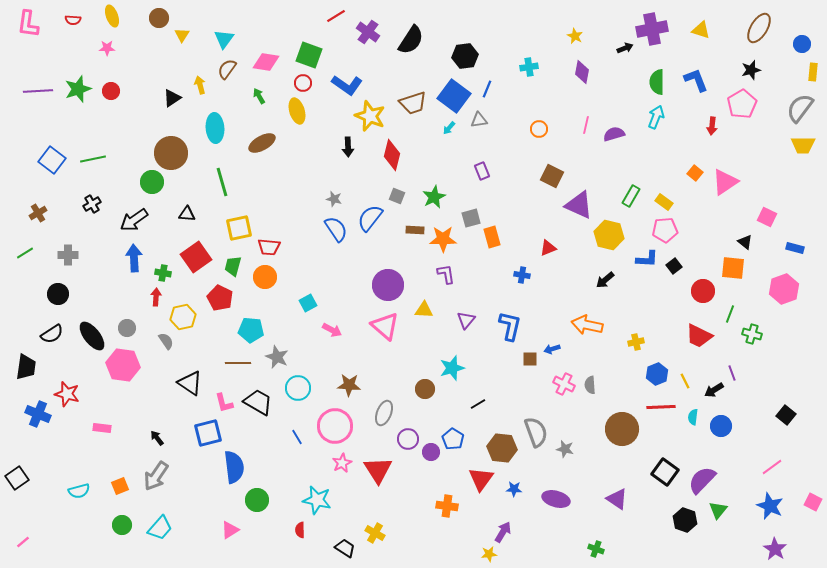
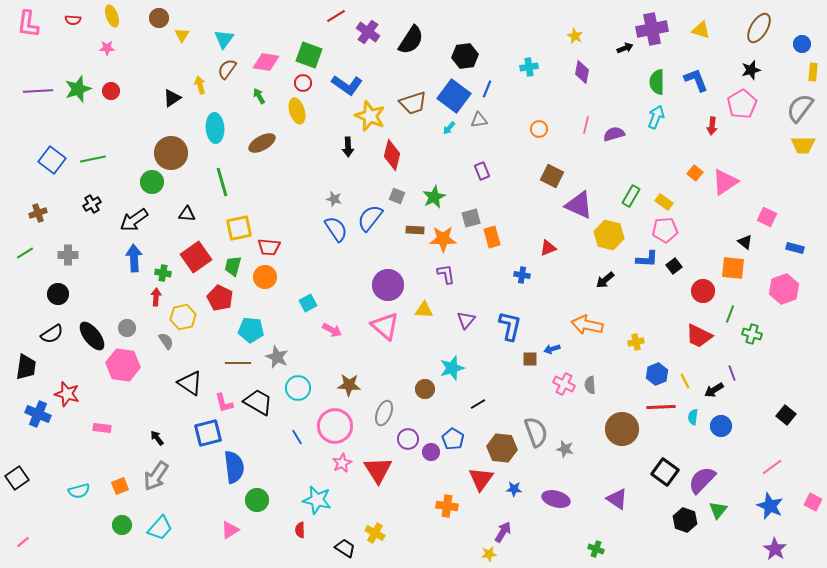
brown cross at (38, 213): rotated 12 degrees clockwise
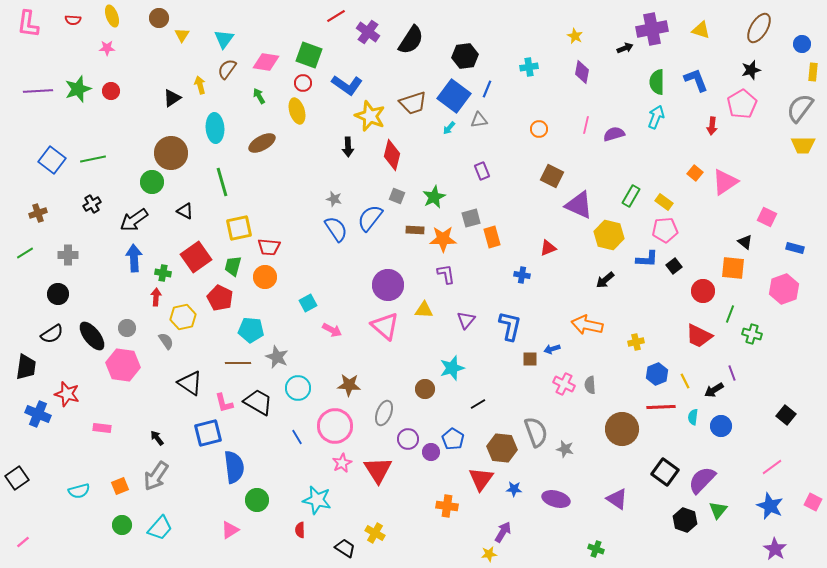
black triangle at (187, 214): moved 2 px left, 3 px up; rotated 24 degrees clockwise
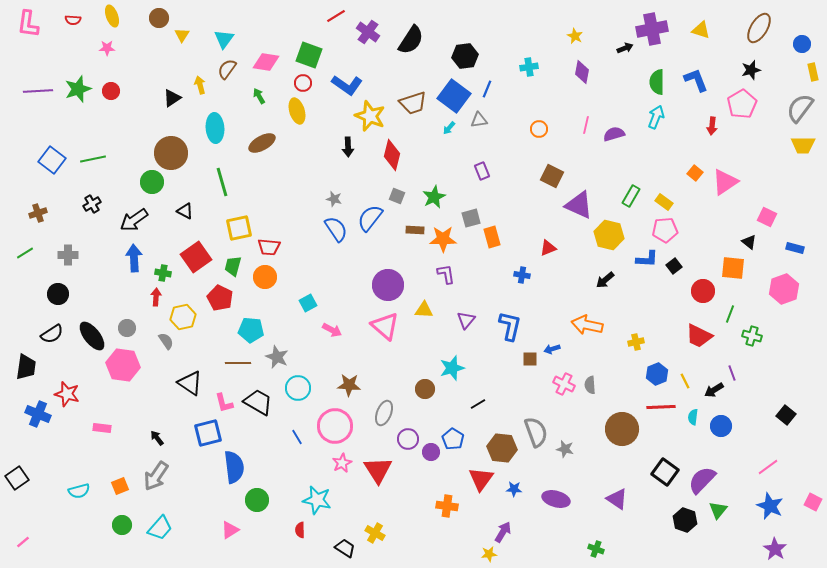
yellow rectangle at (813, 72): rotated 18 degrees counterclockwise
black triangle at (745, 242): moved 4 px right
green cross at (752, 334): moved 2 px down
pink line at (772, 467): moved 4 px left
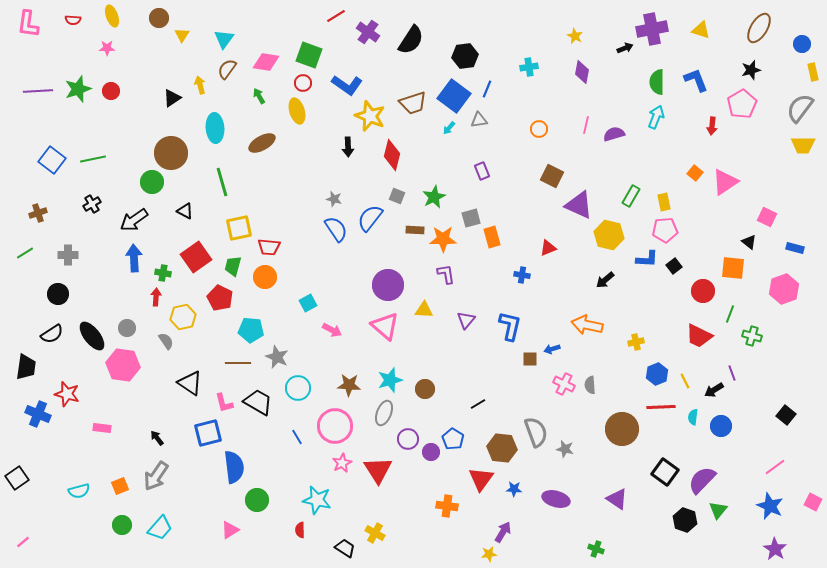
yellow rectangle at (664, 202): rotated 42 degrees clockwise
cyan star at (452, 368): moved 62 px left, 12 px down
pink line at (768, 467): moved 7 px right
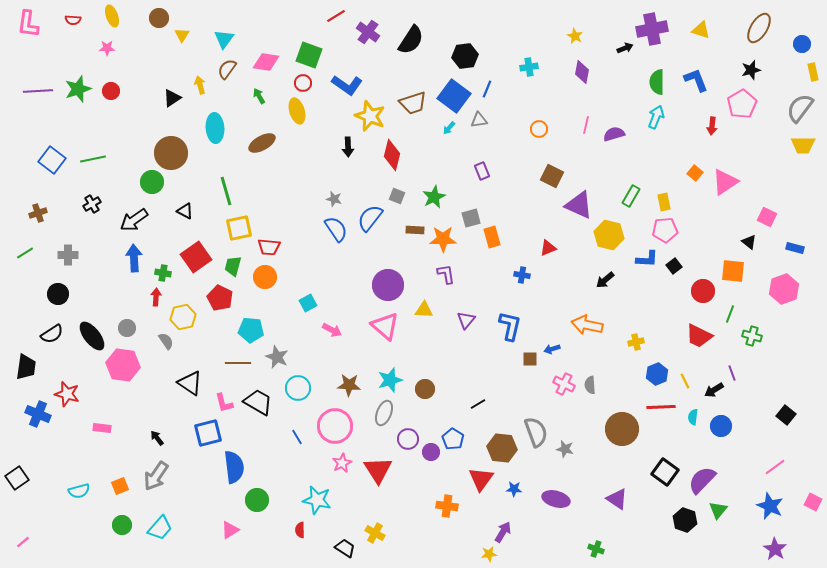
green line at (222, 182): moved 4 px right, 9 px down
orange square at (733, 268): moved 3 px down
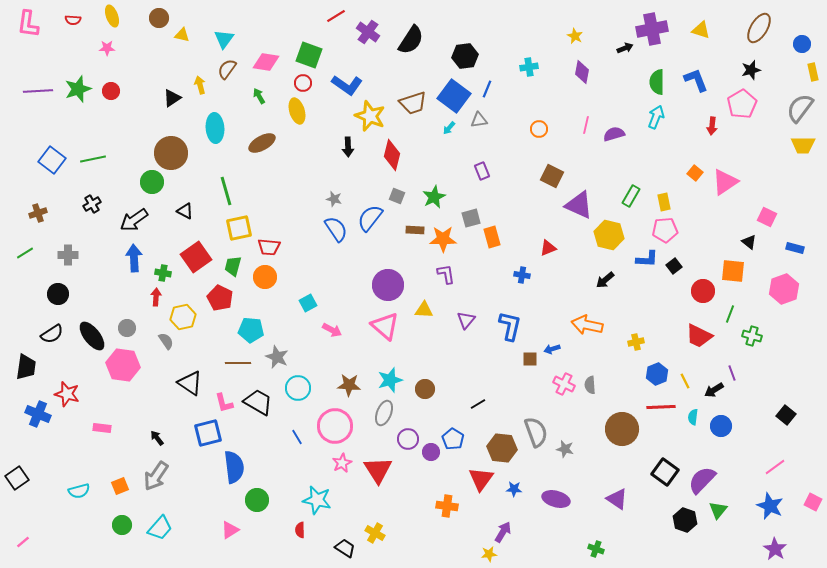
yellow triangle at (182, 35): rotated 49 degrees counterclockwise
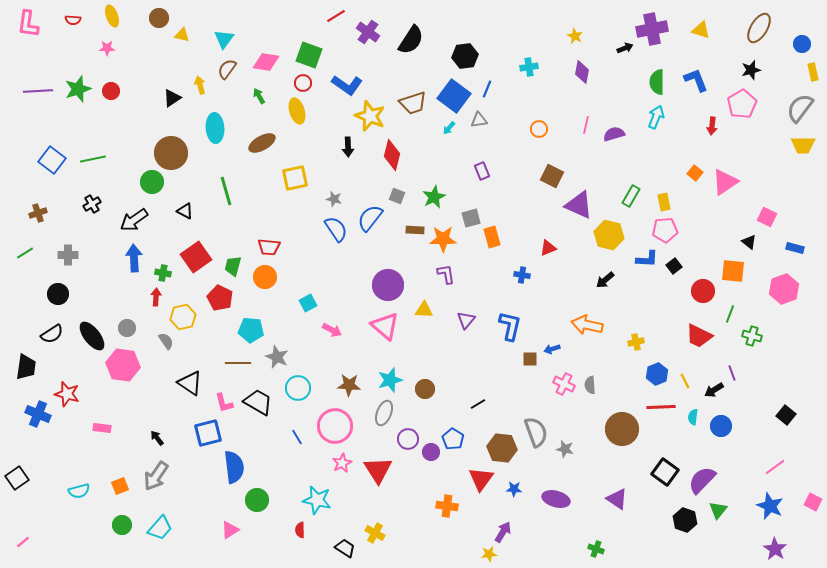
yellow square at (239, 228): moved 56 px right, 50 px up
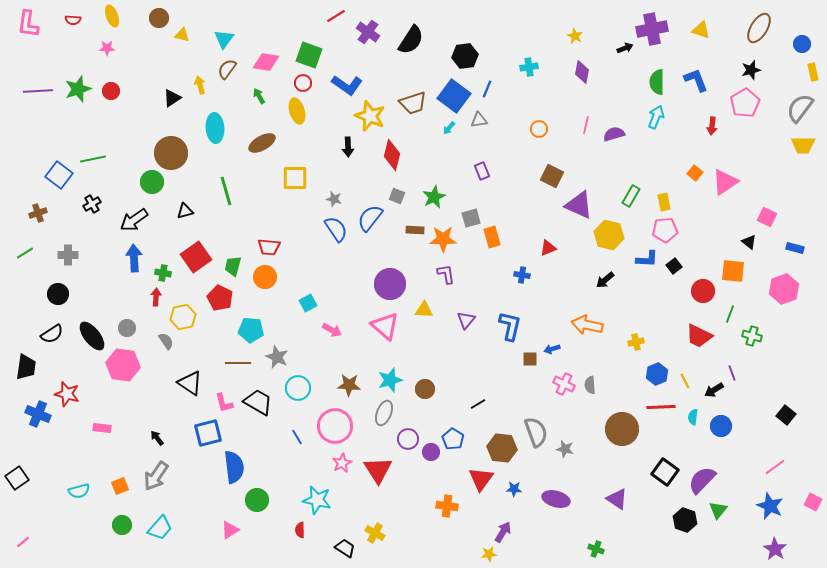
pink pentagon at (742, 104): moved 3 px right, 1 px up
blue square at (52, 160): moved 7 px right, 15 px down
yellow square at (295, 178): rotated 12 degrees clockwise
black triangle at (185, 211): rotated 42 degrees counterclockwise
purple circle at (388, 285): moved 2 px right, 1 px up
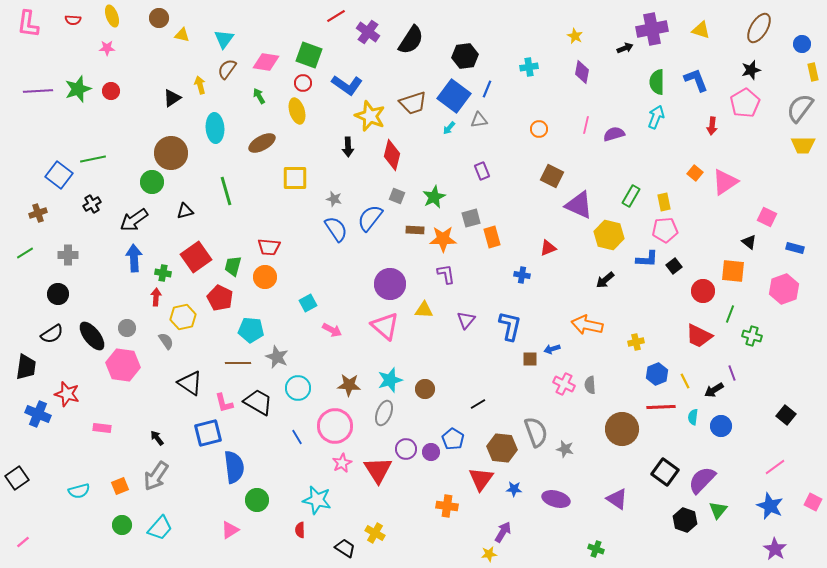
purple circle at (408, 439): moved 2 px left, 10 px down
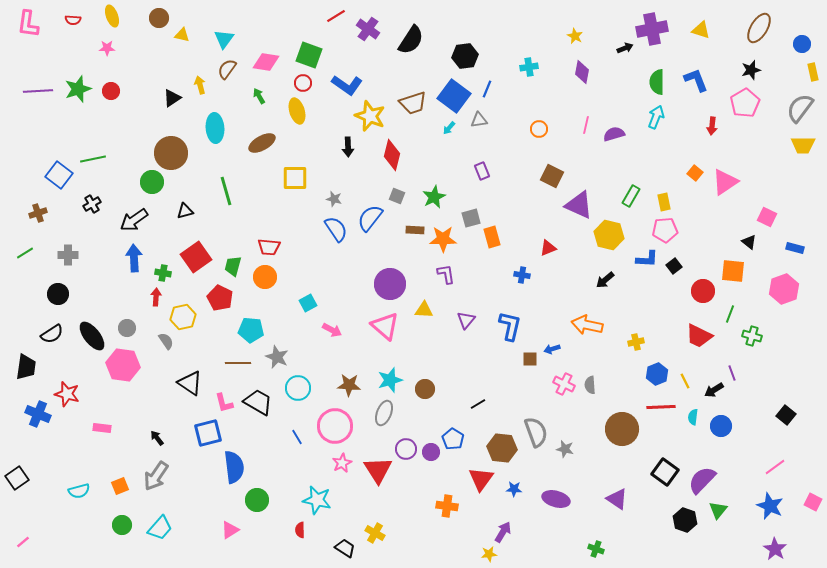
purple cross at (368, 32): moved 3 px up
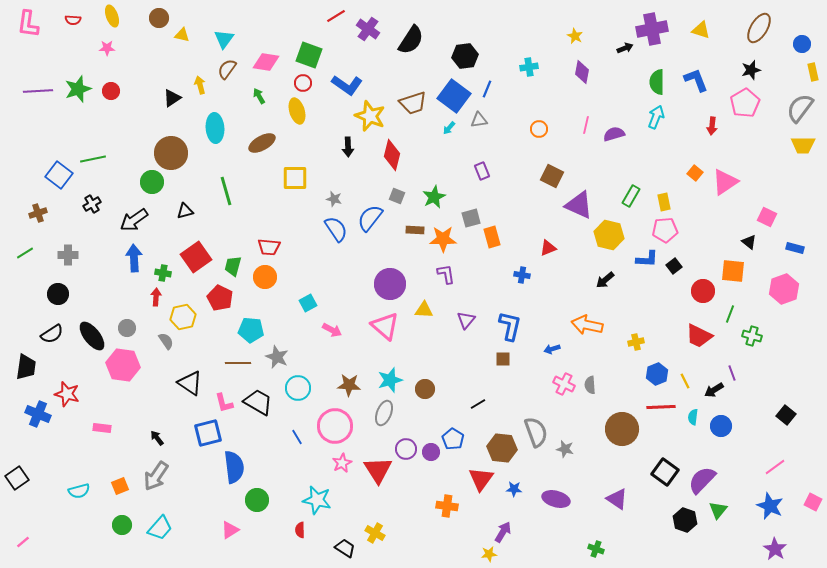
brown square at (530, 359): moved 27 px left
